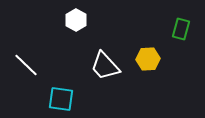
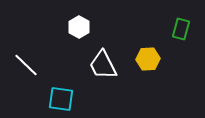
white hexagon: moved 3 px right, 7 px down
white trapezoid: moved 2 px left, 1 px up; rotated 16 degrees clockwise
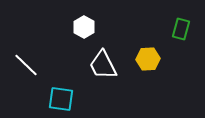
white hexagon: moved 5 px right
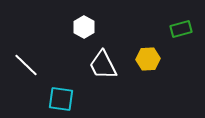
green rectangle: rotated 60 degrees clockwise
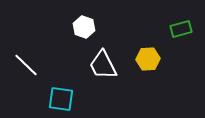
white hexagon: rotated 10 degrees counterclockwise
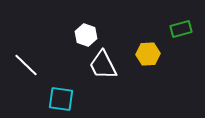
white hexagon: moved 2 px right, 8 px down
yellow hexagon: moved 5 px up
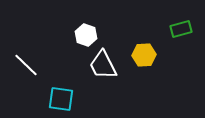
yellow hexagon: moved 4 px left, 1 px down
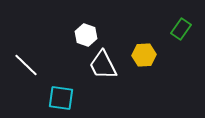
green rectangle: rotated 40 degrees counterclockwise
cyan square: moved 1 px up
